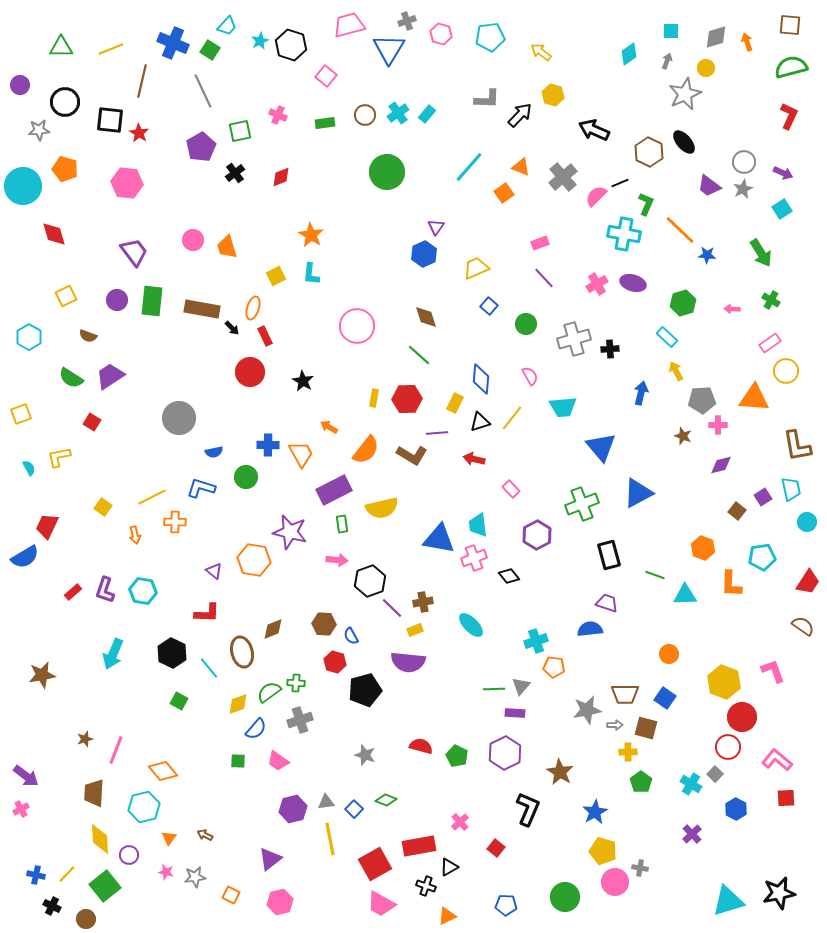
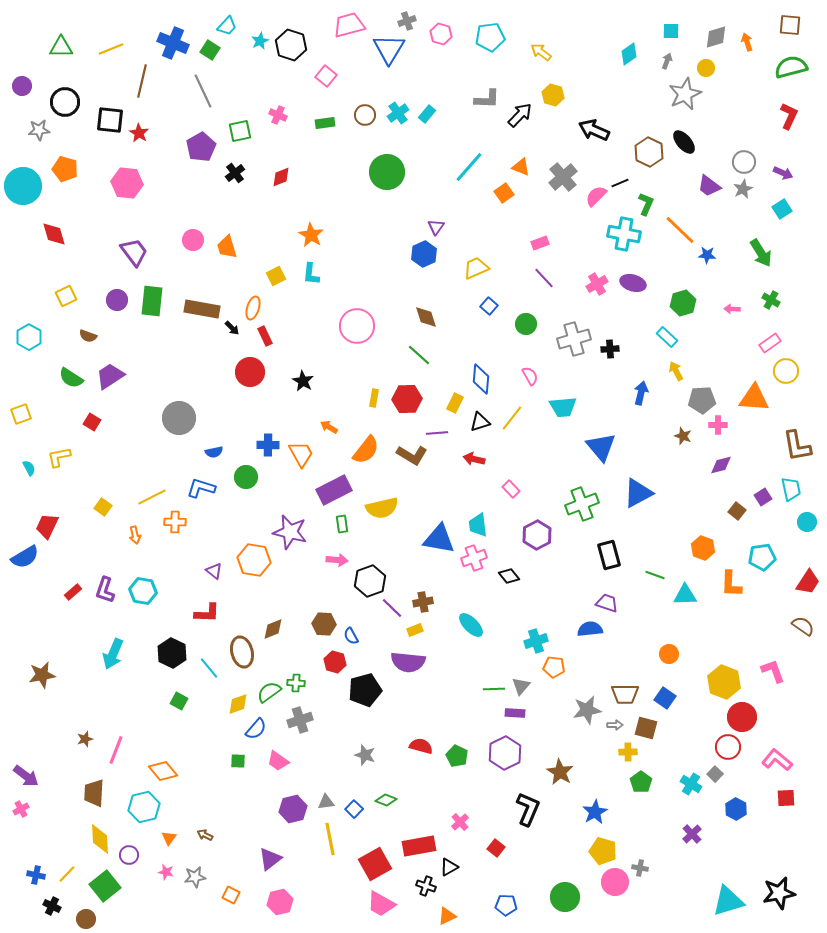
purple circle at (20, 85): moved 2 px right, 1 px down
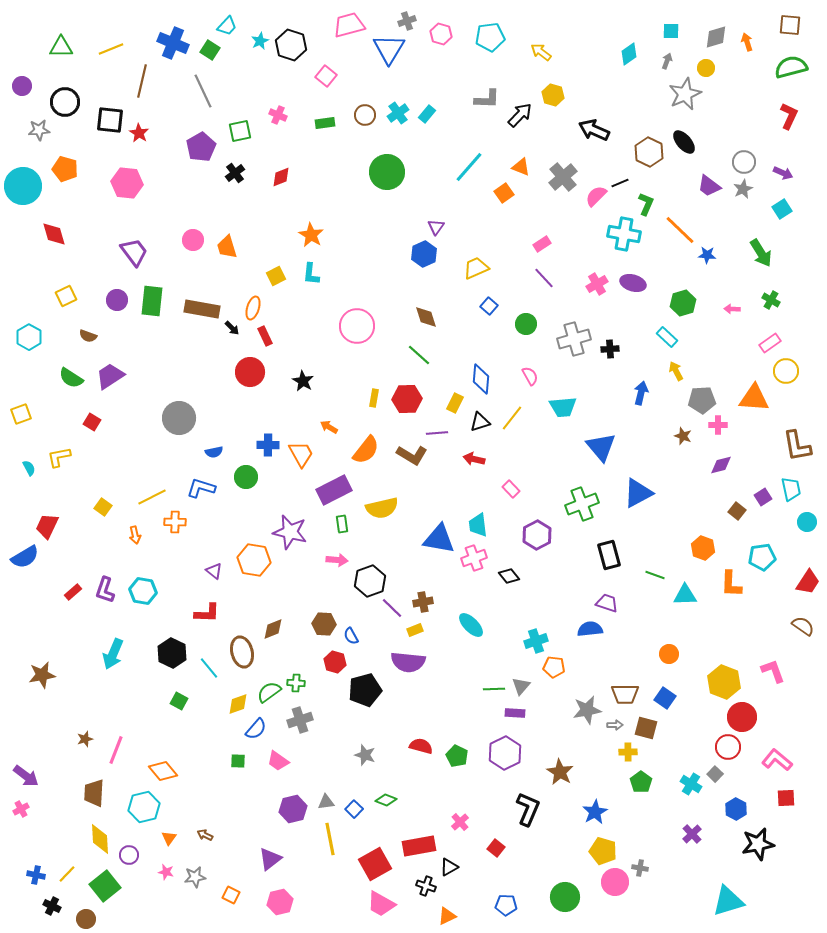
pink rectangle at (540, 243): moved 2 px right, 1 px down; rotated 12 degrees counterclockwise
black star at (779, 893): moved 21 px left, 49 px up
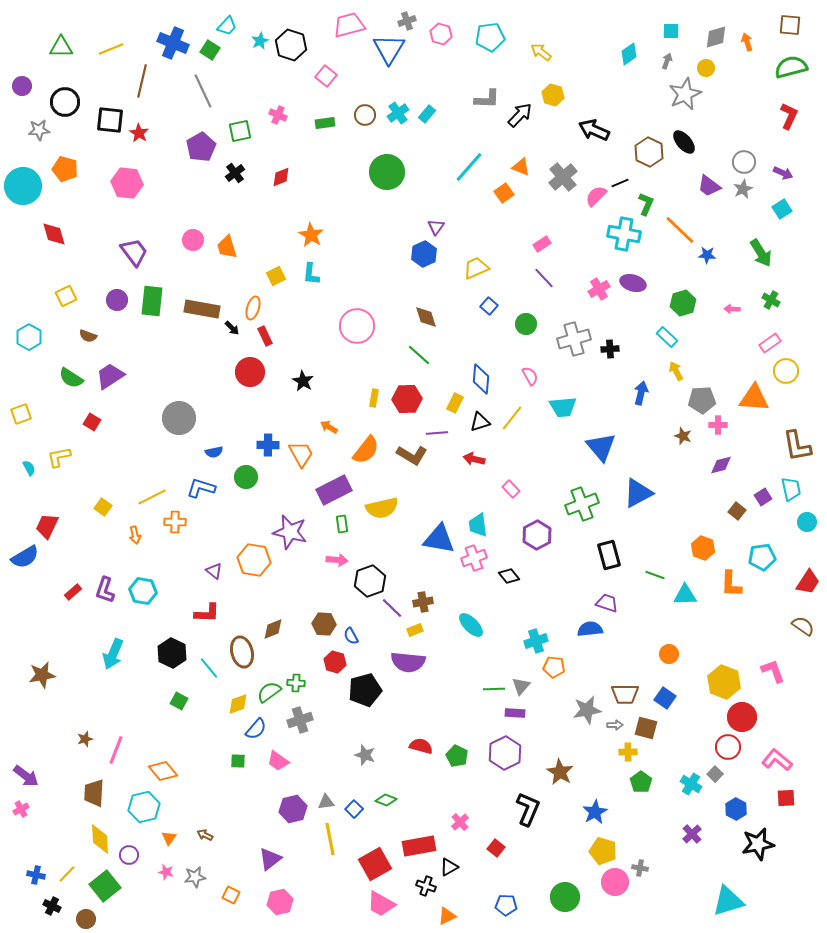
pink cross at (597, 284): moved 2 px right, 5 px down
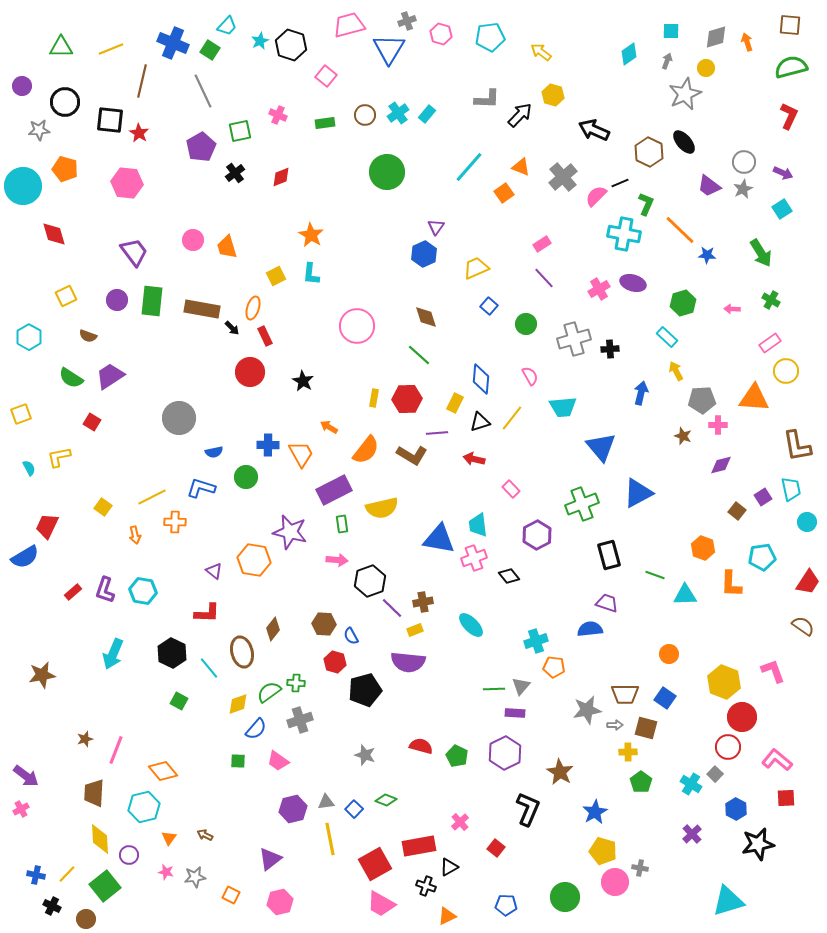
brown diamond at (273, 629): rotated 30 degrees counterclockwise
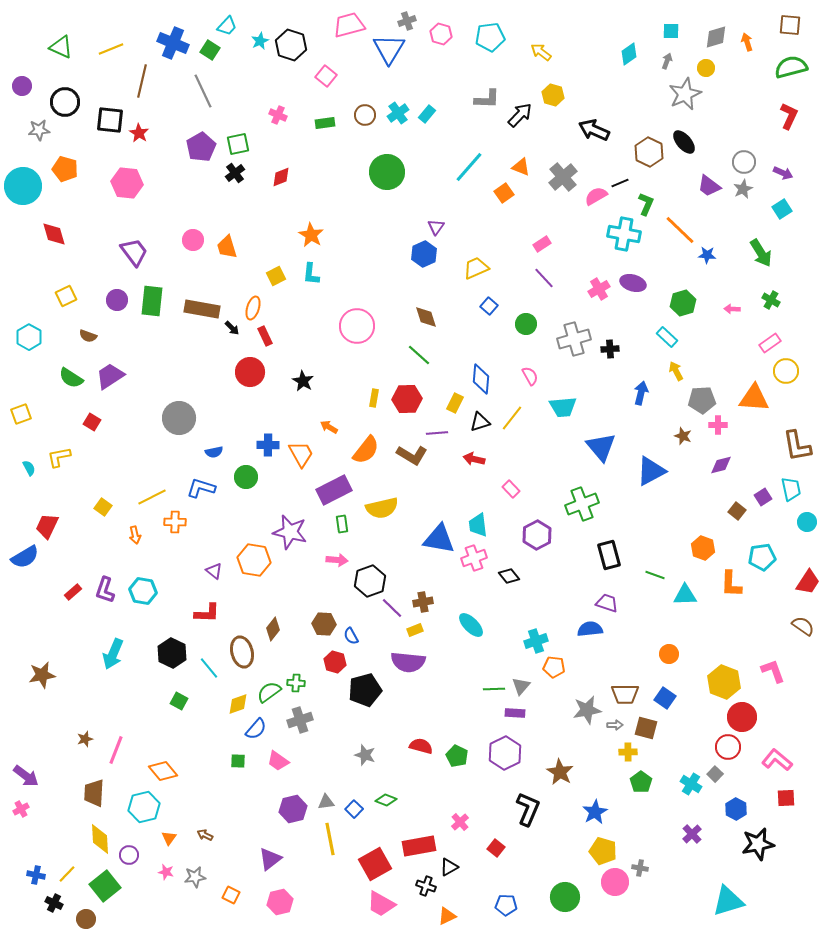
green triangle at (61, 47): rotated 25 degrees clockwise
green square at (240, 131): moved 2 px left, 13 px down
pink semicircle at (596, 196): rotated 15 degrees clockwise
blue triangle at (638, 493): moved 13 px right, 22 px up
black cross at (52, 906): moved 2 px right, 3 px up
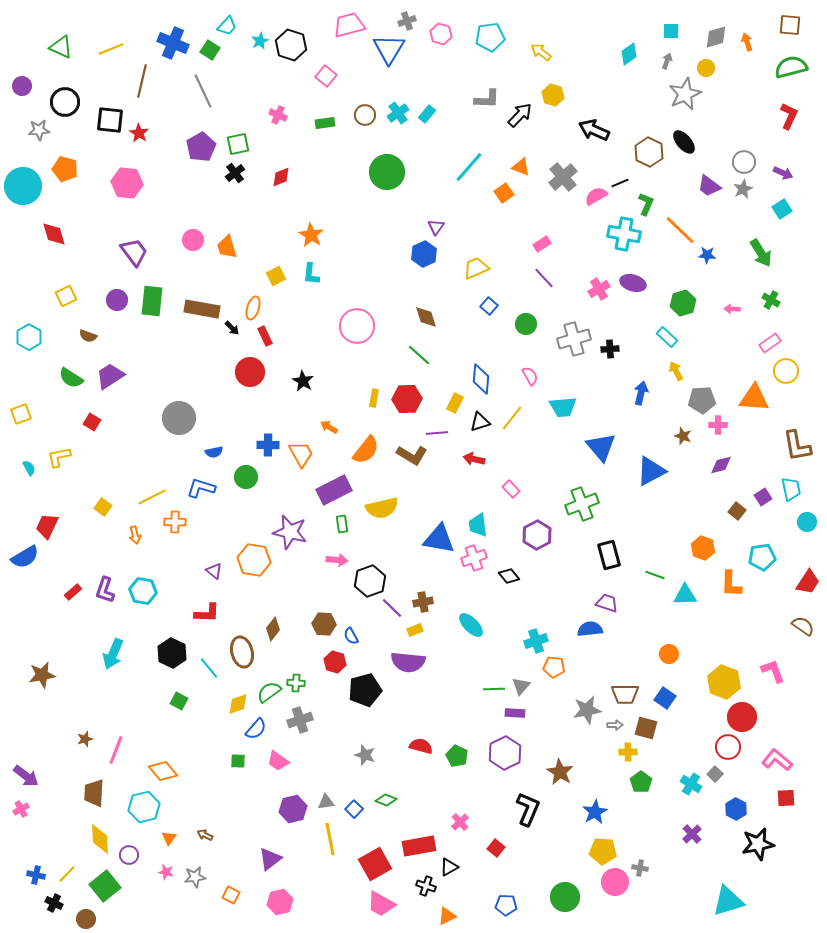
yellow pentagon at (603, 851): rotated 12 degrees counterclockwise
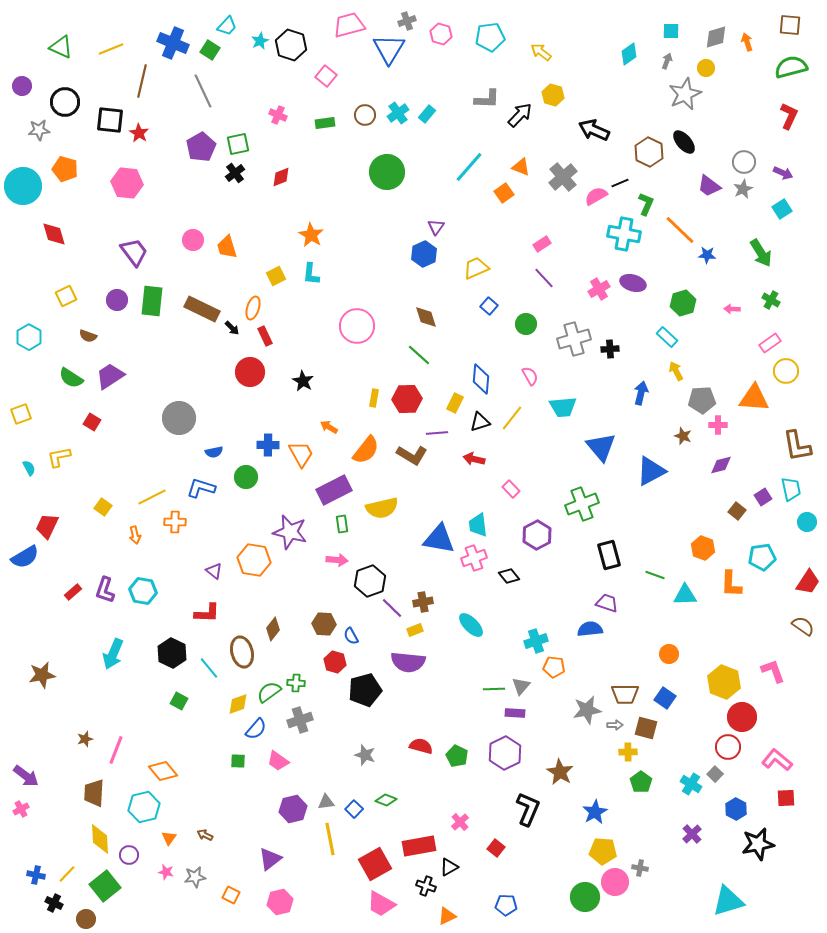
brown rectangle at (202, 309): rotated 16 degrees clockwise
green circle at (565, 897): moved 20 px right
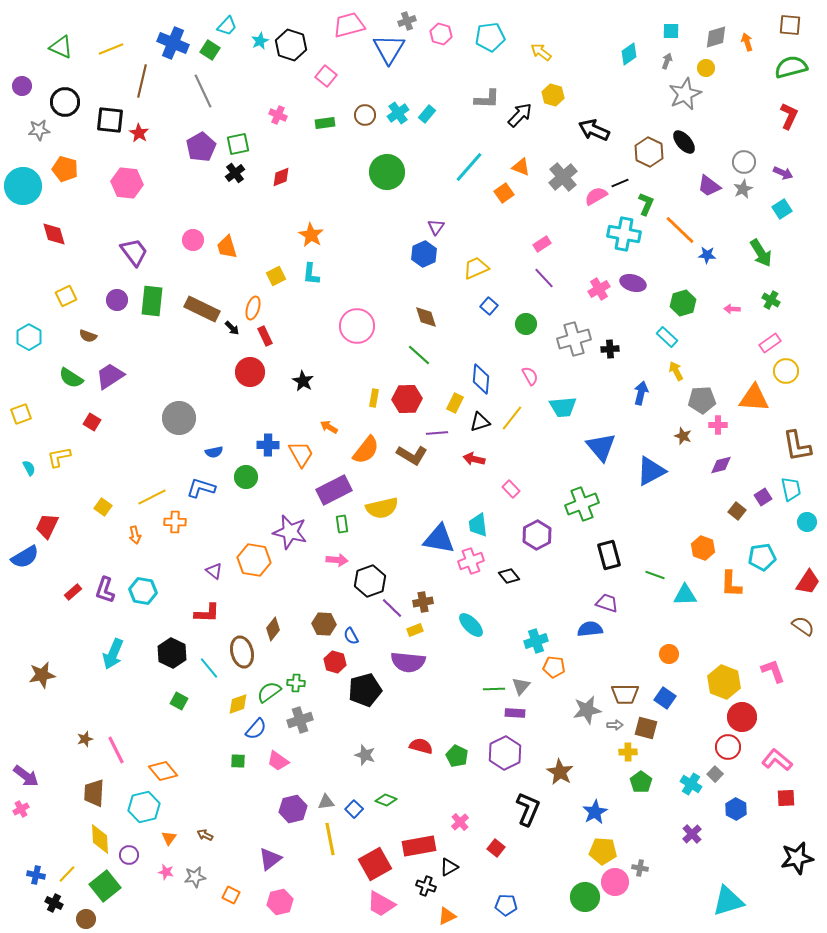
pink cross at (474, 558): moved 3 px left, 3 px down
pink line at (116, 750): rotated 48 degrees counterclockwise
black star at (758, 844): moved 39 px right, 14 px down
